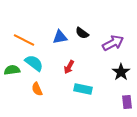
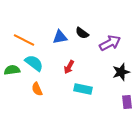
purple arrow: moved 3 px left
black star: rotated 18 degrees clockwise
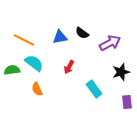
cyan rectangle: moved 11 px right; rotated 42 degrees clockwise
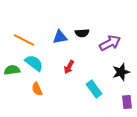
black semicircle: rotated 40 degrees counterclockwise
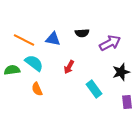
blue triangle: moved 7 px left, 2 px down; rotated 21 degrees clockwise
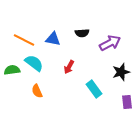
orange semicircle: moved 2 px down
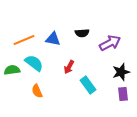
orange line: rotated 50 degrees counterclockwise
cyan rectangle: moved 6 px left, 4 px up
purple rectangle: moved 4 px left, 8 px up
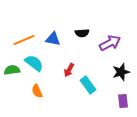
red arrow: moved 3 px down
purple rectangle: moved 7 px down
